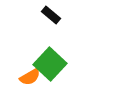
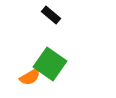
green square: rotated 8 degrees counterclockwise
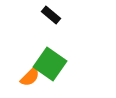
orange semicircle: rotated 15 degrees counterclockwise
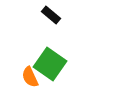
orange semicircle: rotated 110 degrees clockwise
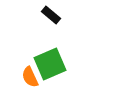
green square: rotated 32 degrees clockwise
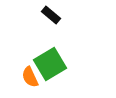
green square: rotated 8 degrees counterclockwise
